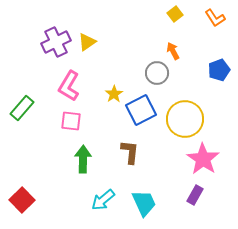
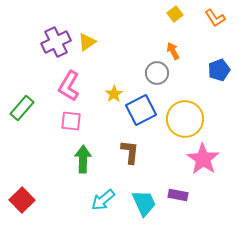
purple rectangle: moved 17 px left; rotated 72 degrees clockwise
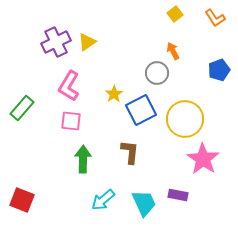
red square: rotated 25 degrees counterclockwise
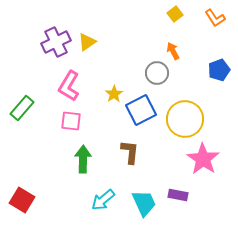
red square: rotated 10 degrees clockwise
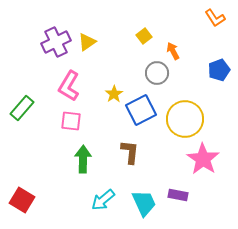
yellow square: moved 31 px left, 22 px down
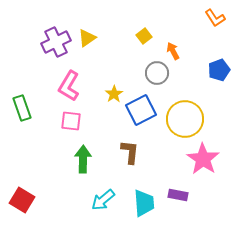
yellow triangle: moved 4 px up
green rectangle: rotated 60 degrees counterclockwise
cyan trapezoid: rotated 20 degrees clockwise
